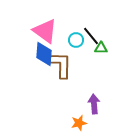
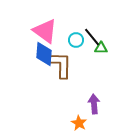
black line: moved 1 px right, 1 px down
orange star: rotated 28 degrees counterclockwise
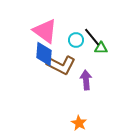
brown L-shape: rotated 116 degrees clockwise
purple arrow: moved 8 px left, 24 px up
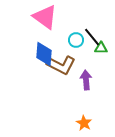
pink triangle: moved 14 px up
orange star: moved 5 px right
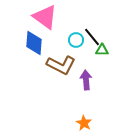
green triangle: moved 1 px right, 2 px down
blue diamond: moved 10 px left, 11 px up
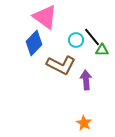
blue diamond: rotated 40 degrees clockwise
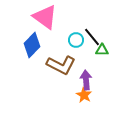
blue diamond: moved 2 px left, 2 px down
orange star: moved 28 px up
